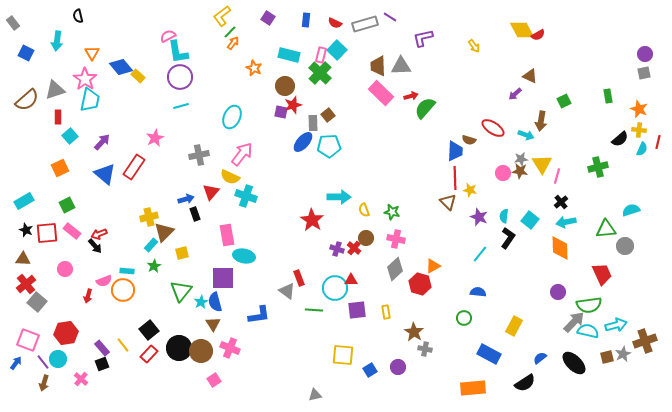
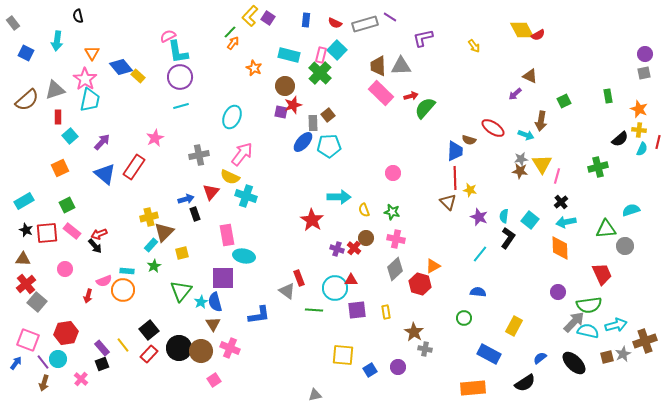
yellow L-shape at (222, 16): moved 28 px right; rotated 10 degrees counterclockwise
pink circle at (503, 173): moved 110 px left
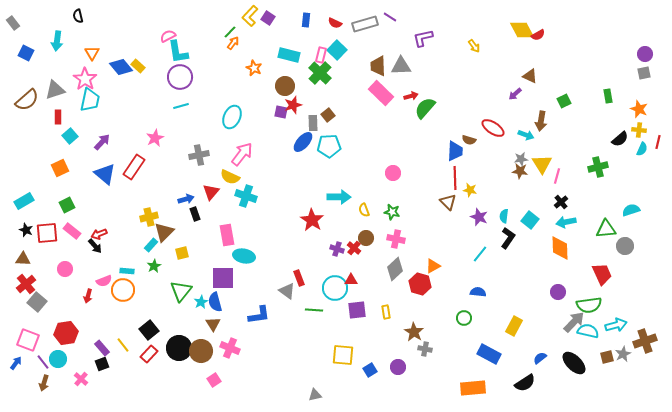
yellow rectangle at (138, 76): moved 10 px up
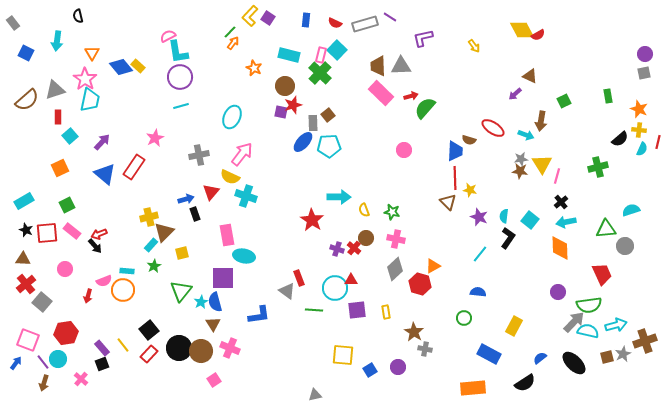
pink circle at (393, 173): moved 11 px right, 23 px up
gray square at (37, 302): moved 5 px right
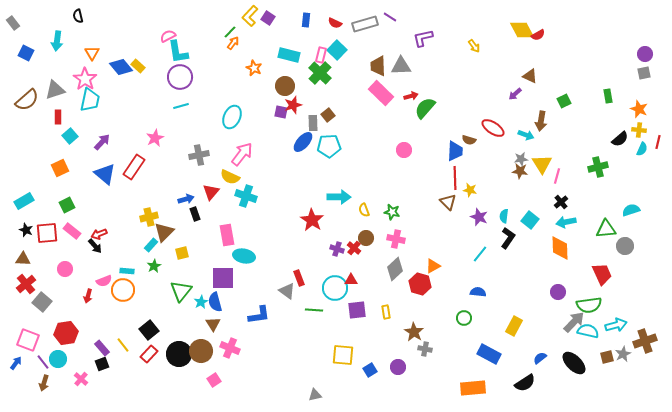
black circle at (179, 348): moved 6 px down
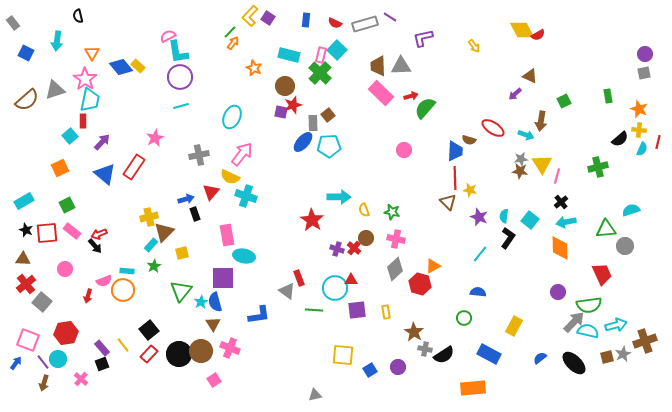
red rectangle at (58, 117): moved 25 px right, 4 px down
black semicircle at (525, 383): moved 81 px left, 28 px up
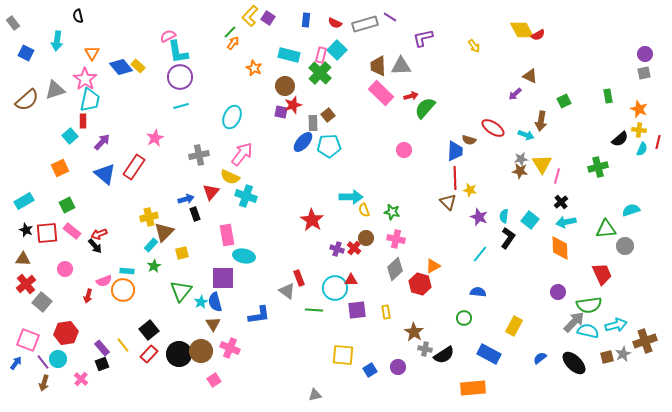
cyan arrow at (339, 197): moved 12 px right
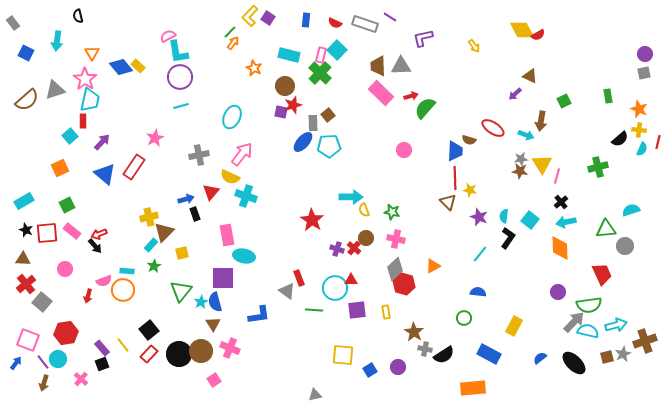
gray rectangle at (365, 24): rotated 35 degrees clockwise
red hexagon at (420, 284): moved 16 px left
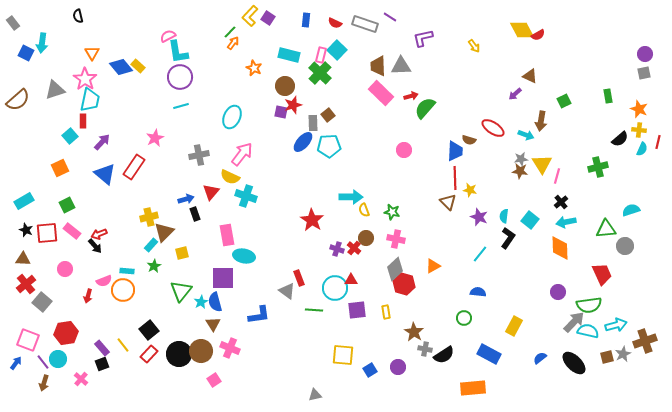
cyan arrow at (57, 41): moved 15 px left, 2 px down
brown semicircle at (27, 100): moved 9 px left
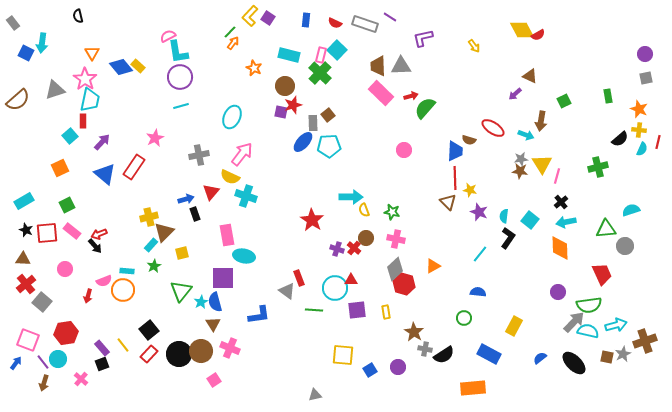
gray square at (644, 73): moved 2 px right, 5 px down
purple star at (479, 217): moved 5 px up
brown square at (607, 357): rotated 24 degrees clockwise
